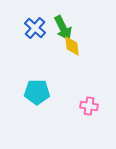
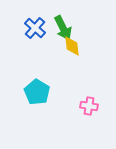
cyan pentagon: rotated 30 degrees clockwise
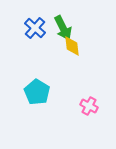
pink cross: rotated 18 degrees clockwise
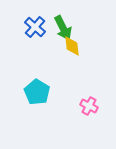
blue cross: moved 1 px up
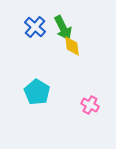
pink cross: moved 1 px right, 1 px up
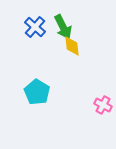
green arrow: moved 1 px up
pink cross: moved 13 px right
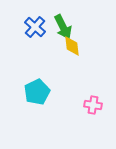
cyan pentagon: rotated 15 degrees clockwise
pink cross: moved 10 px left; rotated 18 degrees counterclockwise
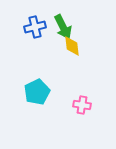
blue cross: rotated 35 degrees clockwise
pink cross: moved 11 px left
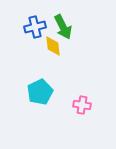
yellow diamond: moved 19 px left
cyan pentagon: moved 3 px right
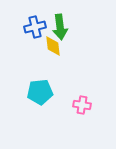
green arrow: moved 3 px left; rotated 20 degrees clockwise
cyan pentagon: rotated 20 degrees clockwise
